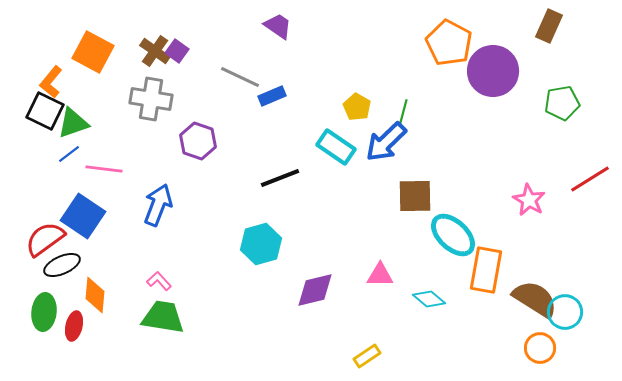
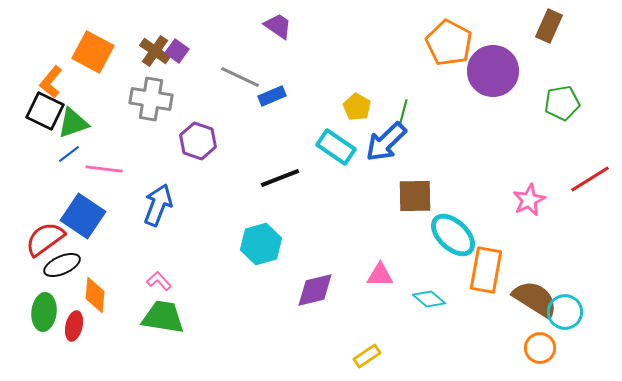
pink star at (529, 200): rotated 16 degrees clockwise
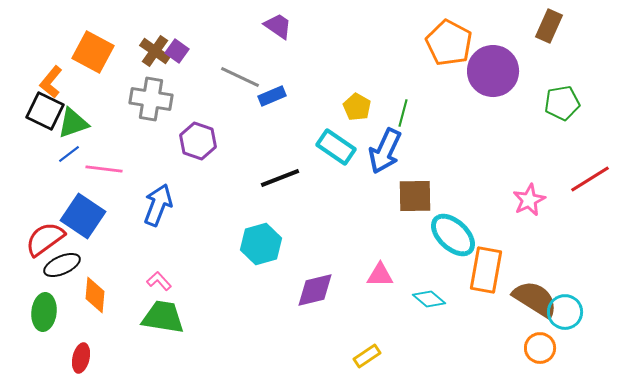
blue arrow at (386, 142): moved 1 px left, 9 px down; rotated 21 degrees counterclockwise
red ellipse at (74, 326): moved 7 px right, 32 px down
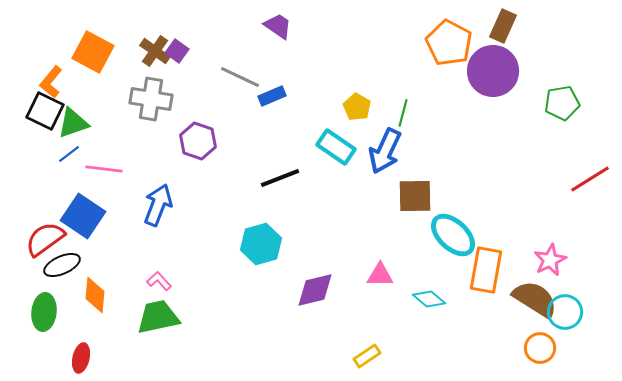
brown rectangle at (549, 26): moved 46 px left
pink star at (529, 200): moved 21 px right, 60 px down
green trapezoid at (163, 317): moved 5 px left; rotated 21 degrees counterclockwise
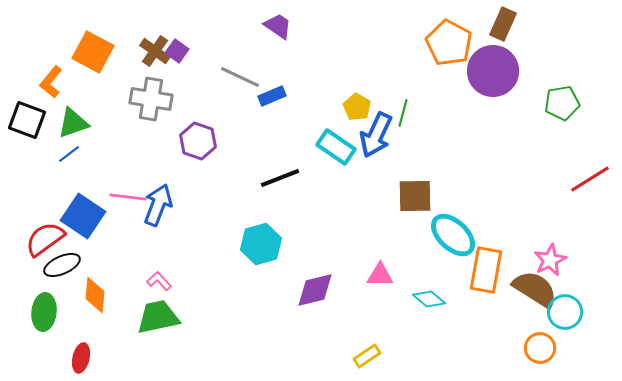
brown rectangle at (503, 26): moved 2 px up
black square at (45, 111): moved 18 px left, 9 px down; rotated 6 degrees counterclockwise
blue arrow at (385, 151): moved 9 px left, 16 px up
pink line at (104, 169): moved 24 px right, 28 px down
brown semicircle at (535, 299): moved 10 px up
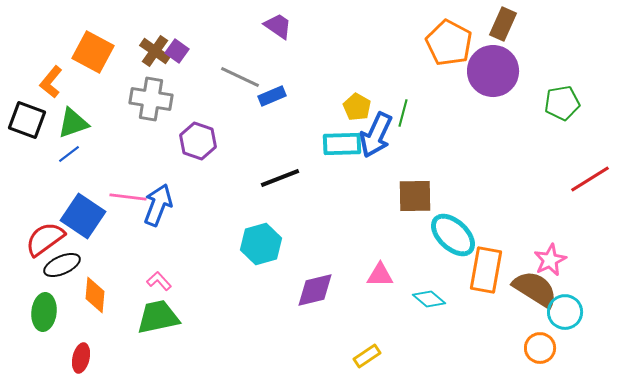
cyan rectangle at (336, 147): moved 6 px right, 3 px up; rotated 36 degrees counterclockwise
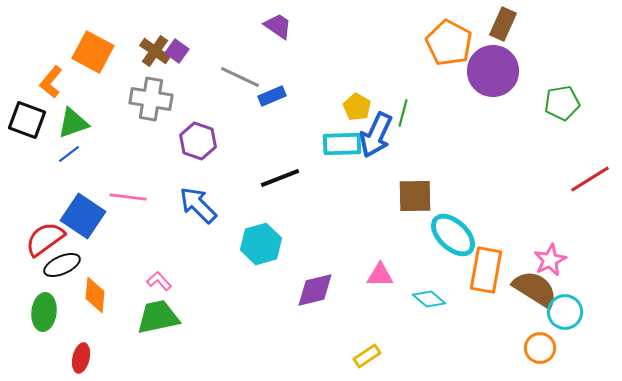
blue arrow at (158, 205): moved 40 px right; rotated 66 degrees counterclockwise
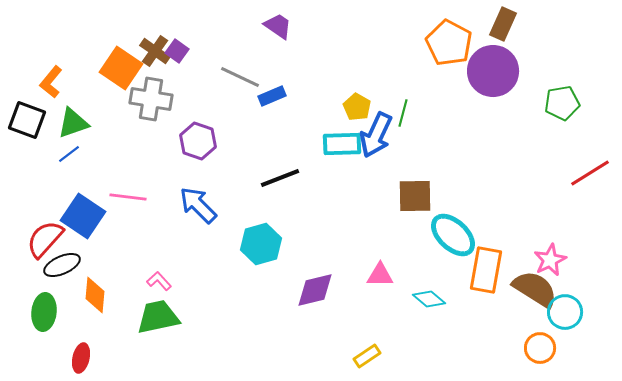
orange square at (93, 52): moved 28 px right, 16 px down; rotated 6 degrees clockwise
red line at (590, 179): moved 6 px up
red semicircle at (45, 239): rotated 12 degrees counterclockwise
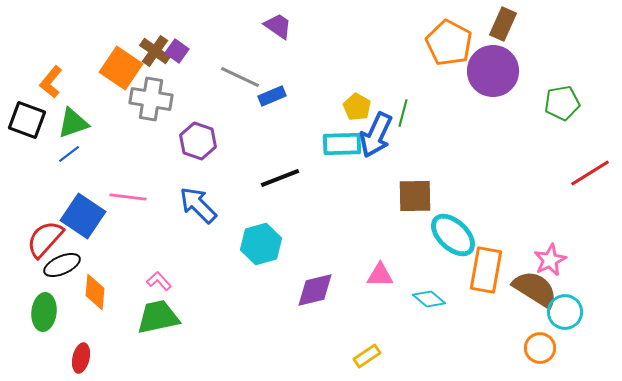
orange diamond at (95, 295): moved 3 px up
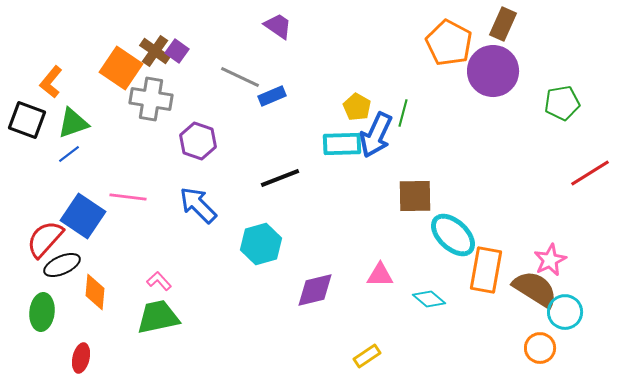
green ellipse at (44, 312): moved 2 px left
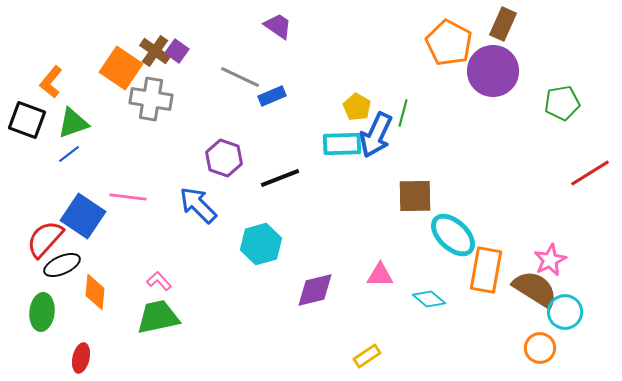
purple hexagon at (198, 141): moved 26 px right, 17 px down
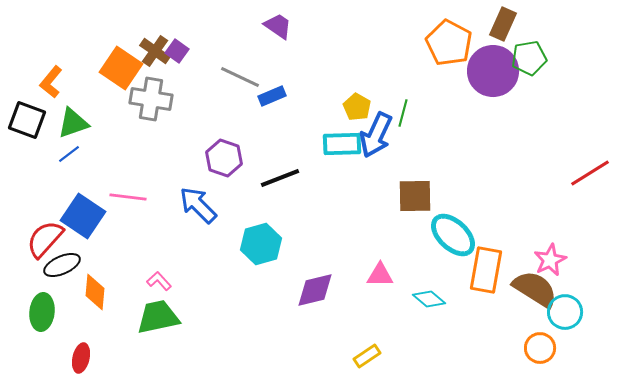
green pentagon at (562, 103): moved 33 px left, 45 px up
